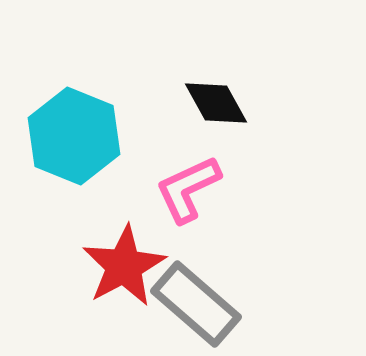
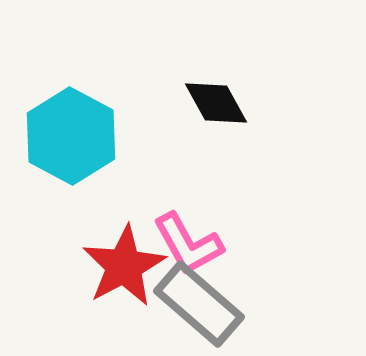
cyan hexagon: moved 3 px left; rotated 6 degrees clockwise
pink L-shape: moved 55 px down; rotated 94 degrees counterclockwise
gray rectangle: moved 3 px right
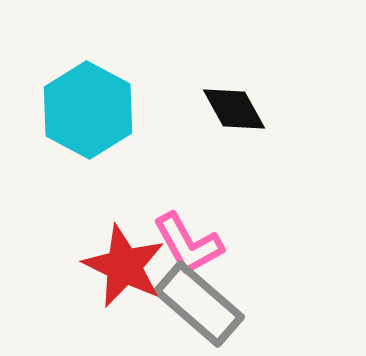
black diamond: moved 18 px right, 6 px down
cyan hexagon: moved 17 px right, 26 px up
red star: rotated 18 degrees counterclockwise
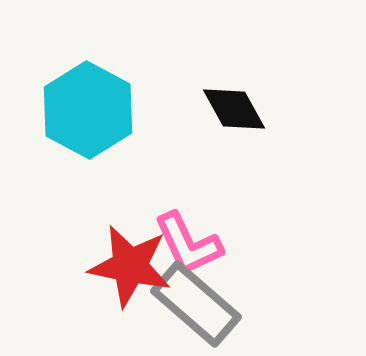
pink L-shape: rotated 4 degrees clockwise
red star: moved 6 px right; rotated 14 degrees counterclockwise
gray rectangle: moved 3 px left
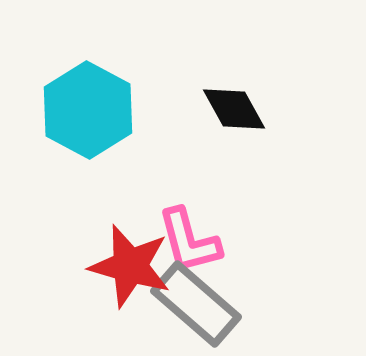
pink L-shape: moved 1 px right, 3 px up; rotated 10 degrees clockwise
red star: rotated 4 degrees clockwise
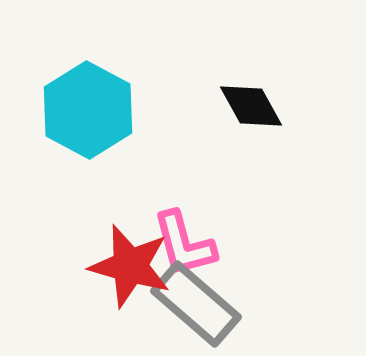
black diamond: moved 17 px right, 3 px up
pink L-shape: moved 5 px left, 3 px down
